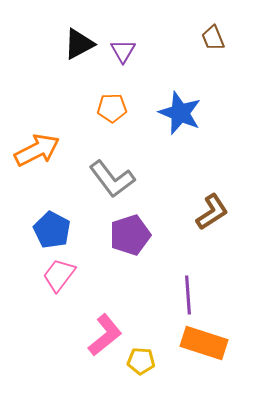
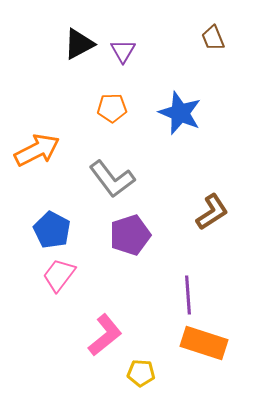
yellow pentagon: moved 12 px down
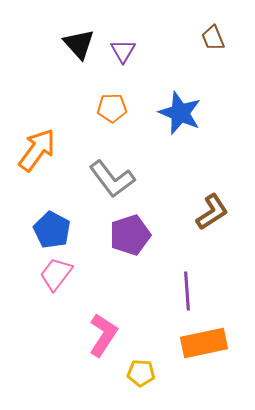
black triangle: rotated 44 degrees counterclockwise
orange arrow: rotated 27 degrees counterclockwise
pink trapezoid: moved 3 px left, 1 px up
purple line: moved 1 px left, 4 px up
pink L-shape: moved 2 px left; rotated 18 degrees counterclockwise
orange rectangle: rotated 30 degrees counterclockwise
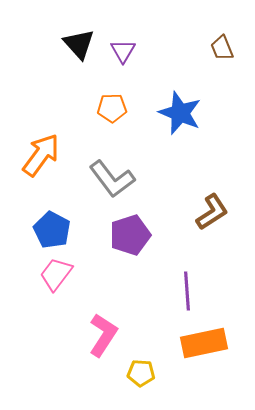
brown trapezoid: moved 9 px right, 10 px down
orange arrow: moved 4 px right, 5 px down
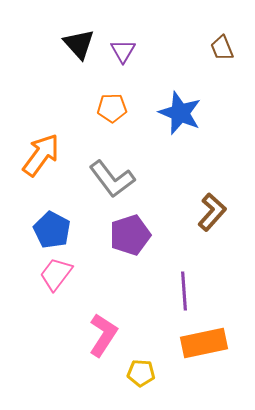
brown L-shape: rotated 15 degrees counterclockwise
purple line: moved 3 px left
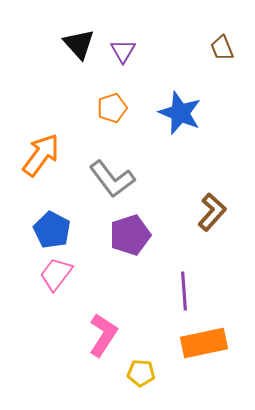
orange pentagon: rotated 16 degrees counterclockwise
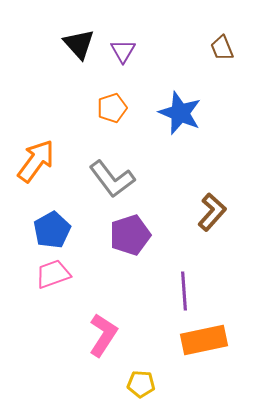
orange arrow: moved 5 px left, 6 px down
blue pentagon: rotated 15 degrees clockwise
pink trapezoid: moved 3 px left; rotated 33 degrees clockwise
orange rectangle: moved 3 px up
yellow pentagon: moved 11 px down
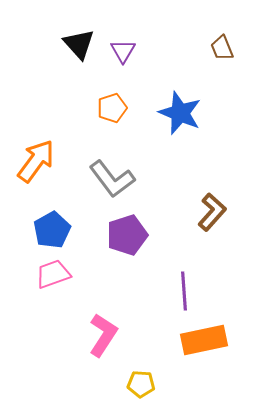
purple pentagon: moved 3 px left
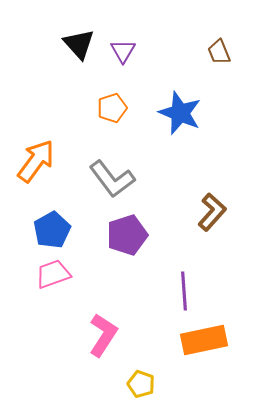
brown trapezoid: moved 3 px left, 4 px down
yellow pentagon: rotated 16 degrees clockwise
